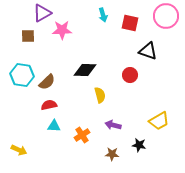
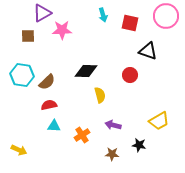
black diamond: moved 1 px right, 1 px down
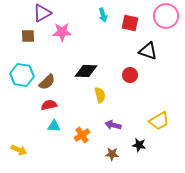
pink star: moved 2 px down
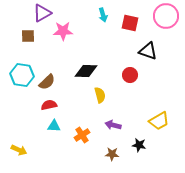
pink star: moved 1 px right, 1 px up
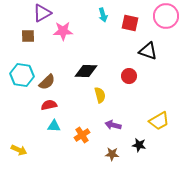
red circle: moved 1 px left, 1 px down
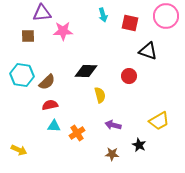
purple triangle: rotated 24 degrees clockwise
red semicircle: moved 1 px right
orange cross: moved 5 px left, 2 px up
black star: rotated 16 degrees clockwise
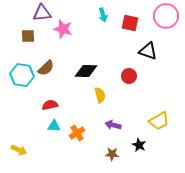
pink star: moved 2 px up; rotated 18 degrees clockwise
brown semicircle: moved 1 px left, 14 px up
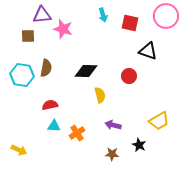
purple triangle: moved 2 px down
brown semicircle: rotated 36 degrees counterclockwise
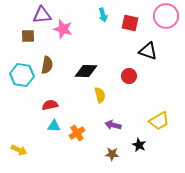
brown semicircle: moved 1 px right, 3 px up
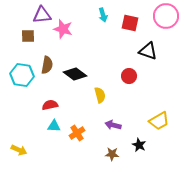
black diamond: moved 11 px left, 3 px down; rotated 35 degrees clockwise
